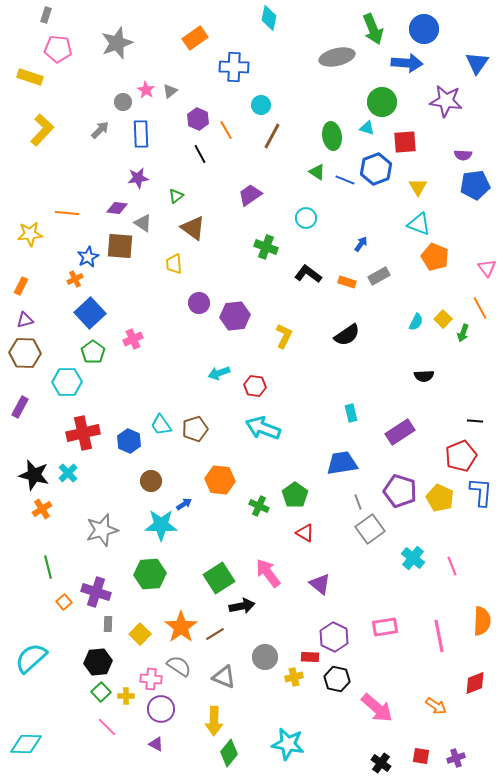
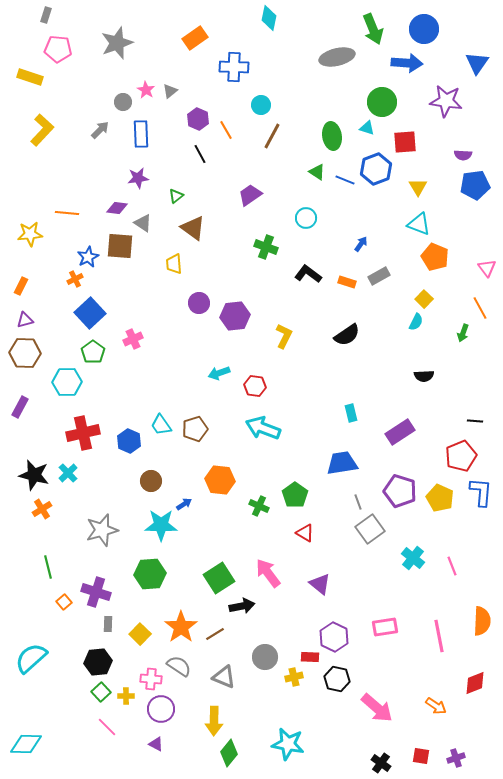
yellow square at (443, 319): moved 19 px left, 20 px up
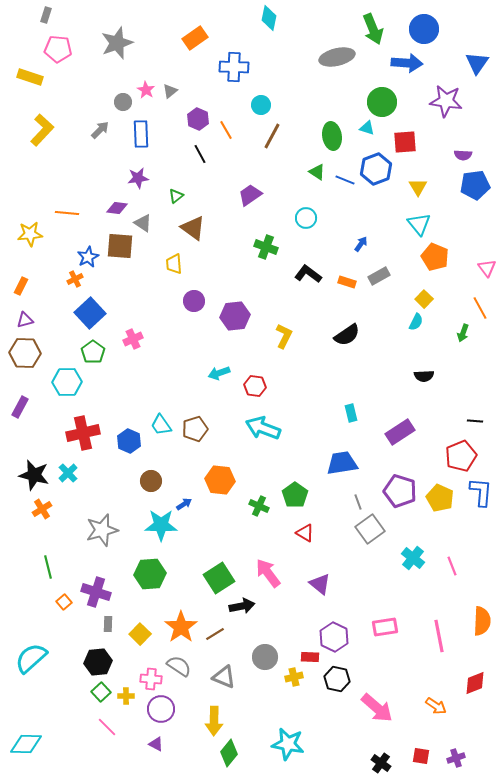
cyan triangle at (419, 224): rotated 30 degrees clockwise
purple circle at (199, 303): moved 5 px left, 2 px up
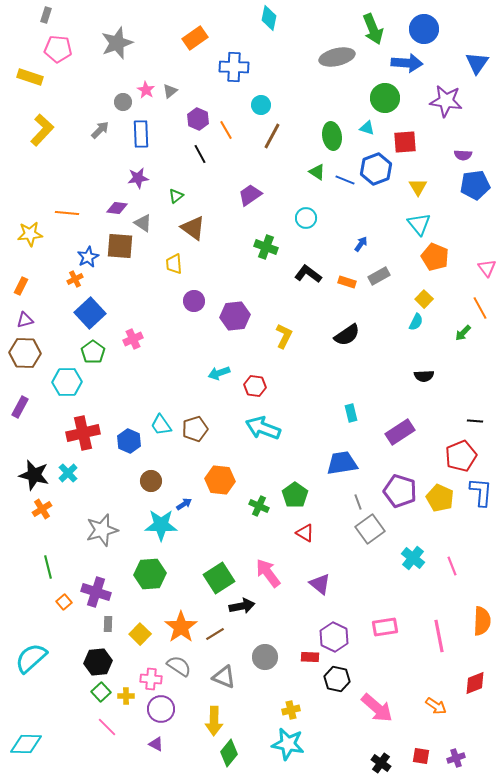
green circle at (382, 102): moved 3 px right, 4 px up
green arrow at (463, 333): rotated 24 degrees clockwise
yellow cross at (294, 677): moved 3 px left, 33 px down
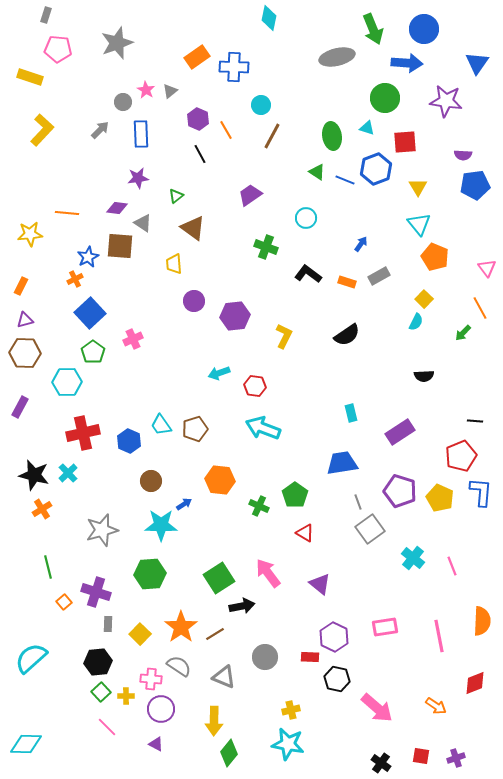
orange rectangle at (195, 38): moved 2 px right, 19 px down
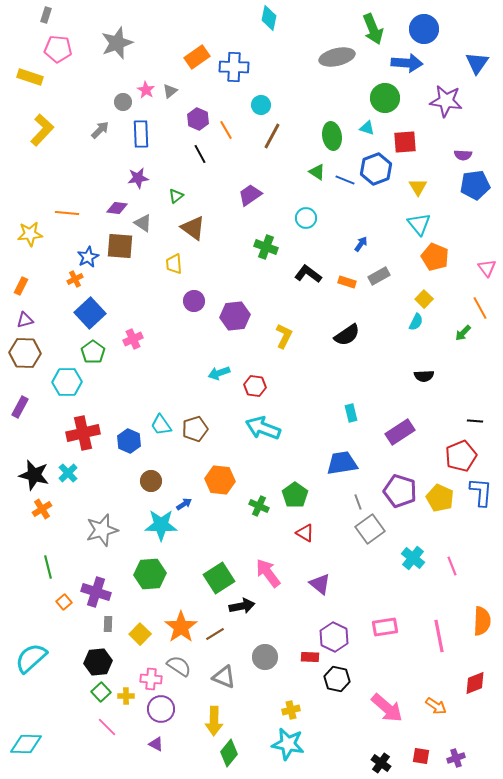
pink arrow at (377, 708): moved 10 px right
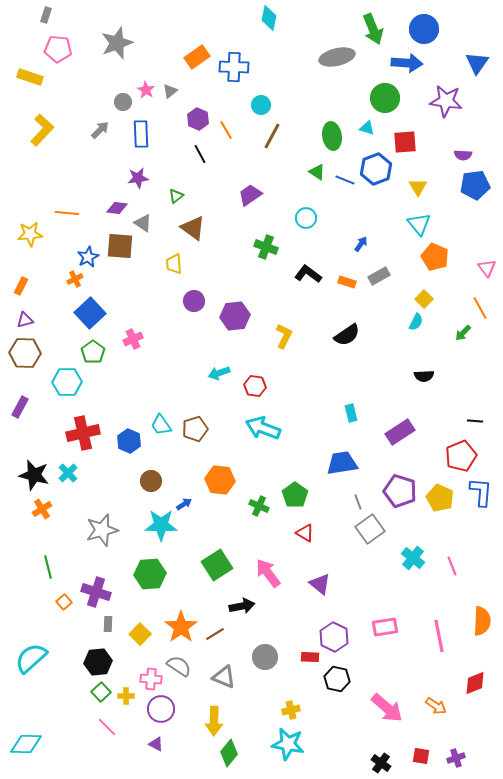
green square at (219, 578): moved 2 px left, 13 px up
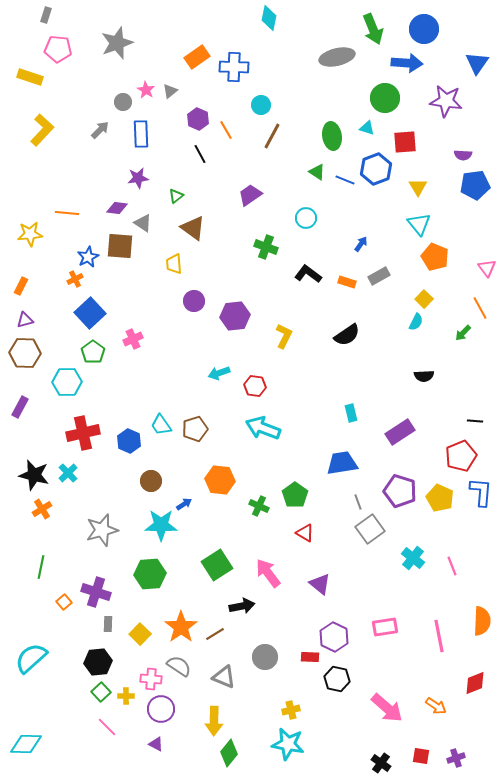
green line at (48, 567): moved 7 px left; rotated 25 degrees clockwise
